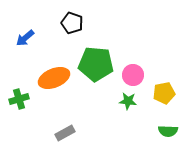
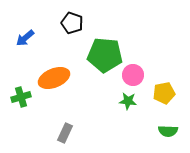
green pentagon: moved 9 px right, 9 px up
green cross: moved 2 px right, 2 px up
gray rectangle: rotated 36 degrees counterclockwise
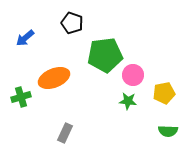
green pentagon: rotated 12 degrees counterclockwise
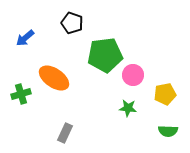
orange ellipse: rotated 56 degrees clockwise
yellow pentagon: moved 1 px right, 1 px down
green cross: moved 3 px up
green star: moved 7 px down
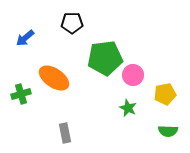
black pentagon: rotated 20 degrees counterclockwise
green pentagon: moved 3 px down
green star: rotated 18 degrees clockwise
gray rectangle: rotated 36 degrees counterclockwise
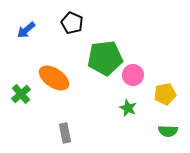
black pentagon: rotated 25 degrees clockwise
blue arrow: moved 1 px right, 8 px up
green cross: rotated 24 degrees counterclockwise
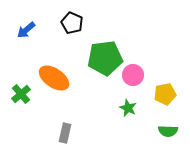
gray rectangle: rotated 24 degrees clockwise
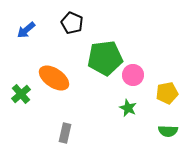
yellow pentagon: moved 2 px right, 1 px up
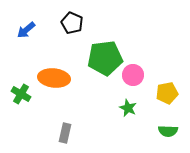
orange ellipse: rotated 28 degrees counterclockwise
green cross: rotated 18 degrees counterclockwise
